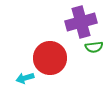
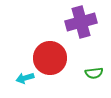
green semicircle: moved 26 px down
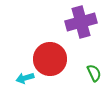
red circle: moved 1 px down
green semicircle: rotated 108 degrees counterclockwise
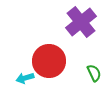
purple cross: rotated 24 degrees counterclockwise
red circle: moved 1 px left, 2 px down
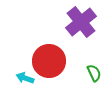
cyan arrow: rotated 36 degrees clockwise
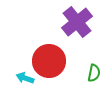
purple cross: moved 4 px left
green semicircle: rotated 36 degrees clockwise
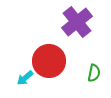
cyan arrow: rotated 60 degrees counterclockwise
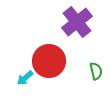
green semicircle: moved 2 px right, 2 px up; rotated 24 degrees counterclockwise
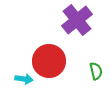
purple cross: moved 2 px up
cyan arrow: moved 1 px left, 1 px down; rotated 132 degrees counterclockwise
